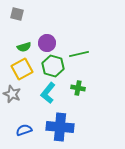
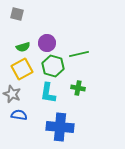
green semicircle: moved 1 px left
cyan L-shape: rotated 30 degrees counterclockwise
blue semicircle: moved 5 px left, 15 px up; rotated 28 degrees clockwise
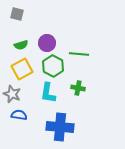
green semicircle: moved 2 px left, 2 px up
green line: rotated 18 degrees clockwise
green hexagon: rotated 10 degrees clockwise
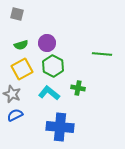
green line: moved 23 px right
cyan L-shape: moved 1 px right; rotated 120 degrees clockwise
blue semicircle: moved 4 px left; rotated 35 degrees counterclockwise
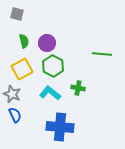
green semicircle: moved 3 px right, 4 px up; rotated 88 degrees counterclockwise
cyan L-shape: moved 1 px right
blue semicircle: rotated 91 degrees clockwise
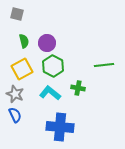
green line: moved 2 px right, 11 px down; rotated 12 degrees counterclockwise
gray star: moved 3 px right
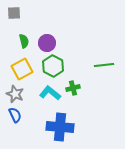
gray square: moved 3 px left, 1 px up; rotated 16 degrees counterclockwise
green cross: moved 5 px left; rotated 24 degrees counterclockwise
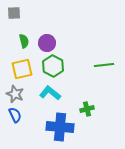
yellow square: rotated 15 degrees clockwise
green cross: moved 14 px right, 21 px down
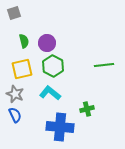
gray square: rotated 16 degrees counterclockwise
